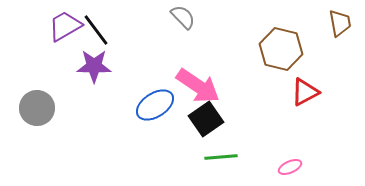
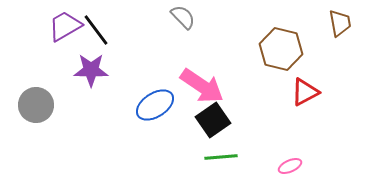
purple star: moved 3 px left, 4 px down
pink arrow: moved 4 px right
gray circle: moved 1 px left, 3 px up
black square: moved 7 px right, 1 px down
pink ellipse: moved 1 px up
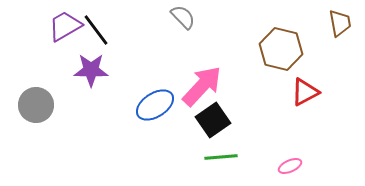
pink arrow: rotated 81 degrees counterclockwise
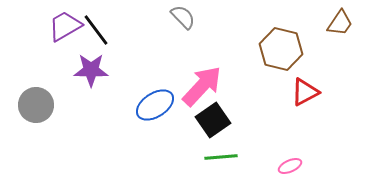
brown trapezoid: rotated 44 degrees clockwise
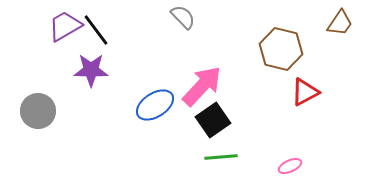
gray circle: moved 2 px right, 6 px down
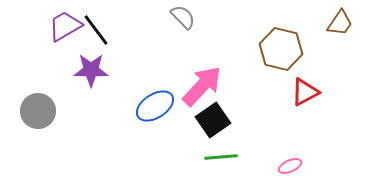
blue ellipse: moved 1 px down
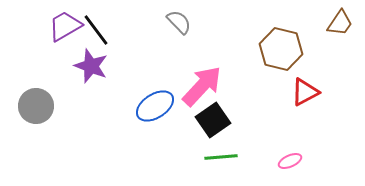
gray semicircle: moved 4 px left, 5 px down
purple star: moved 4 px up; rotated 20 degrees clockwise
gray circle: moved 2 px left, 5 px up
pink ellipse: moved 5 px up
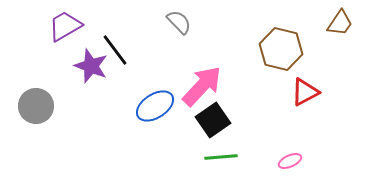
black line: moved 19 px right, 20 px down
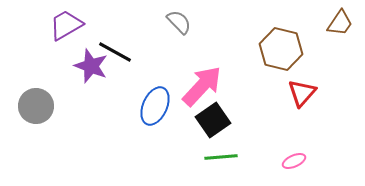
purple trapezoid: moved 1 px right, 1 px up
black line: moved 2 px down; rotated 24 degrees counterclockwise
red triangle: moved 3 px left, 1 px down; rotated 20 degrees counterclockwise
blue ellipse: rotated 33 degrees counterclockwise
pink ellipse: moved 4 px right
